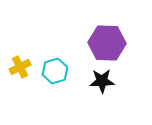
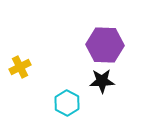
purple hexagon: moved 2 px left, 2 px down
cyan hexagon: moved 12 px right, 32 px down; rotated 15 degrees counterclockwise
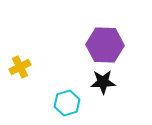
black star: moved 1 px right, 1 px down
cyan hexagon: rotated 15 degrees clockwise
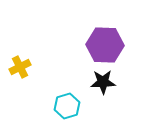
cyan hexagon: moved 3 px down
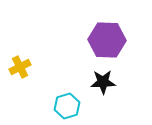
purple hexagon: moved 2 px right, 5 px up
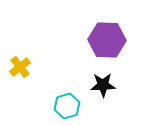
yellow cross: rotated 10 degrees counterclockwise
black star: moved 3 px down
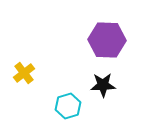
yellow cross: moved 4 px right, 6 px down
cyan hexagon: moved 1 px right
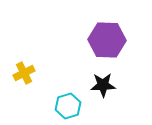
yellow cross: rotated 10 degrees clockwise
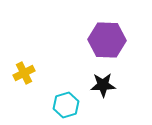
cyan hexagon: moved 2 px left, 1 px up
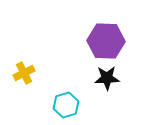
purple hexagon: moved 1 px left, 1 px down
black star: moved 4 px right, 7 px up
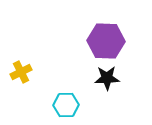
yellow cross: moved 3 px left, 1 px up
cyan hexagon: rotated 15 degrees clockwise
